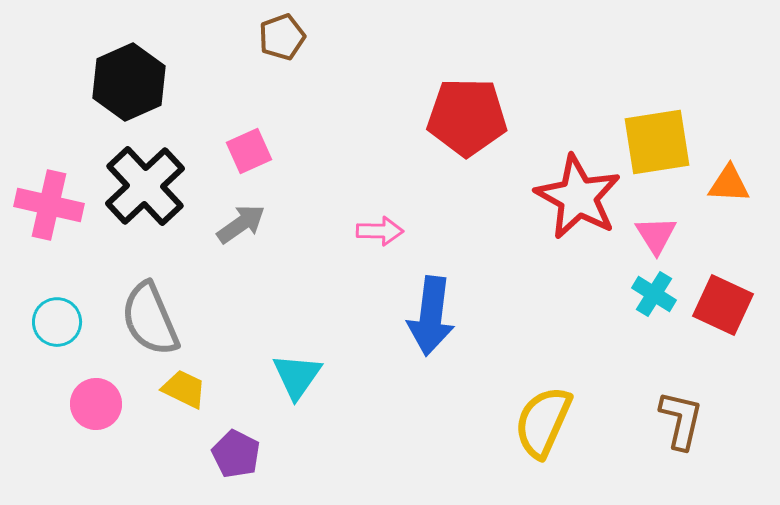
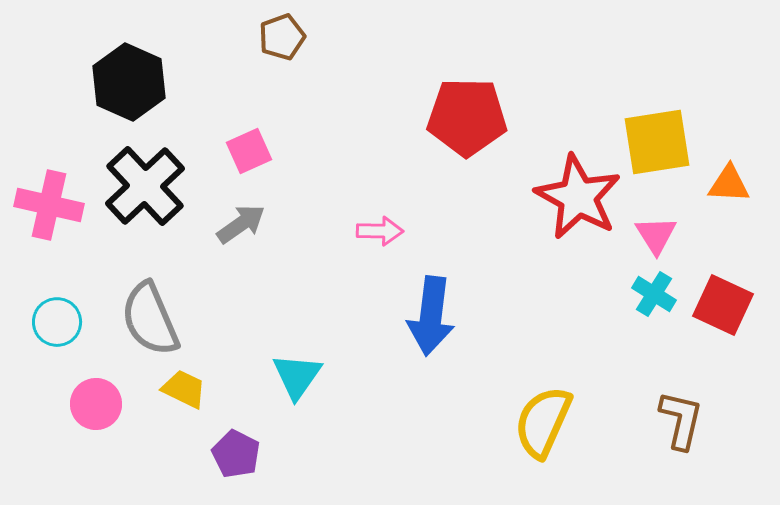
black hexagon: rotated 12 degrees counterclockwise
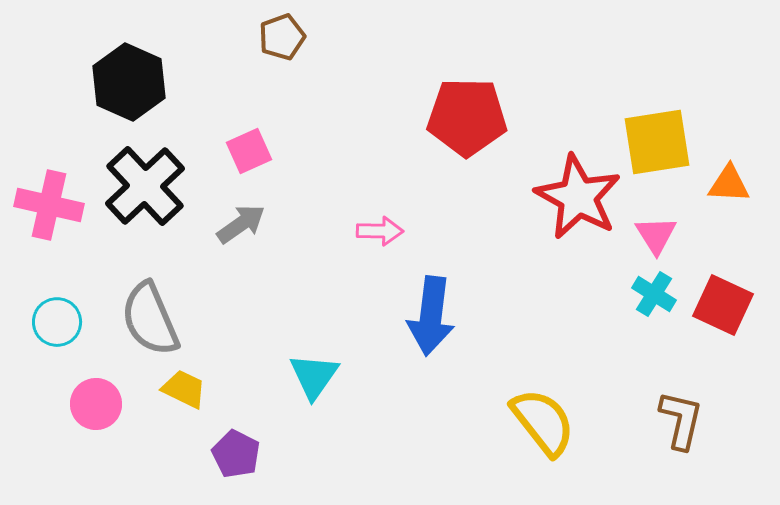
cyan triangle: moved 17 px right
yellow semicircle: rotated 118 degrees clockwise
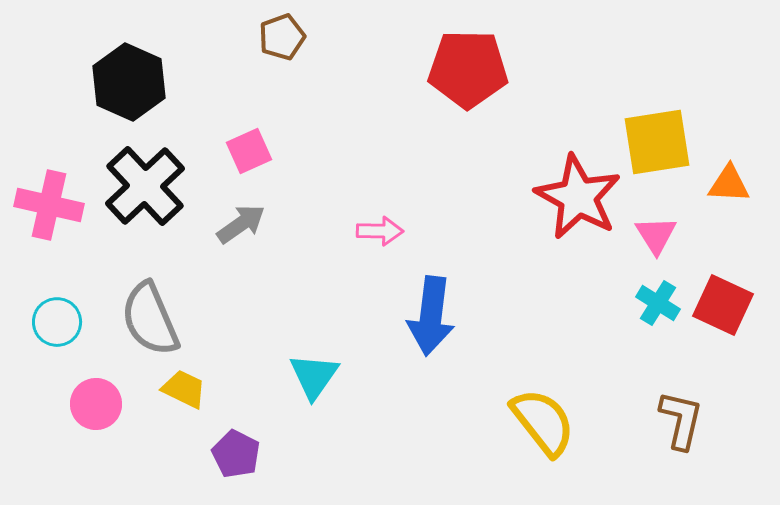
red pentagon: moved 1 px right, 48 px up
cyan cross: moved 4 px right, 9 px down
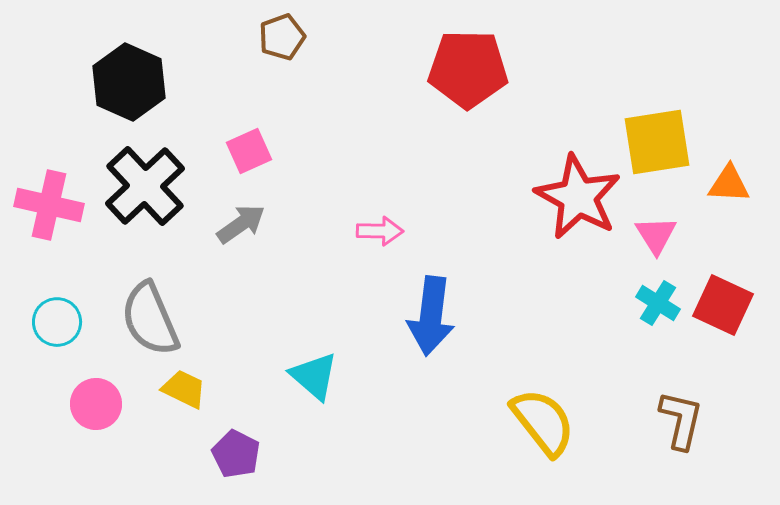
cyan triangle: rotated 24 degrees counterclockwise
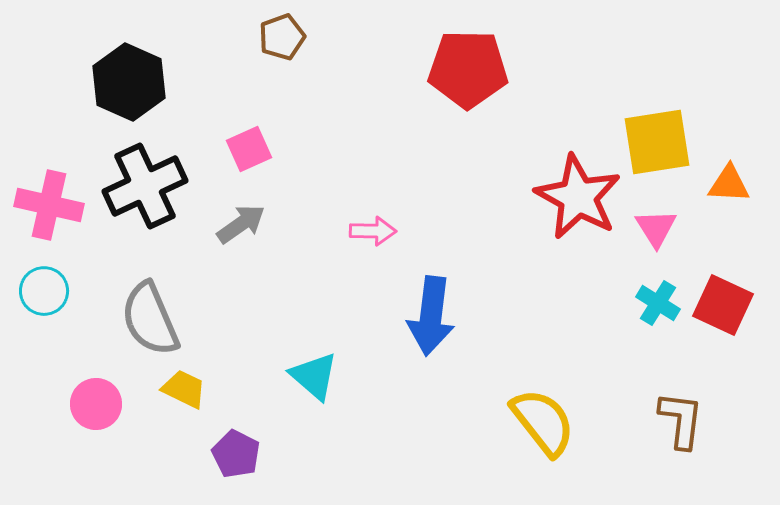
pink square: moved 2 px up
black cross: rotated 18 degrees clockwise
pink arrow: moved 7 px left
pink triangle: moved 7 px up
cyan circle: moved 13 px left, 31 px up
brown L-shape: rotated 6 degrees counterclockwise
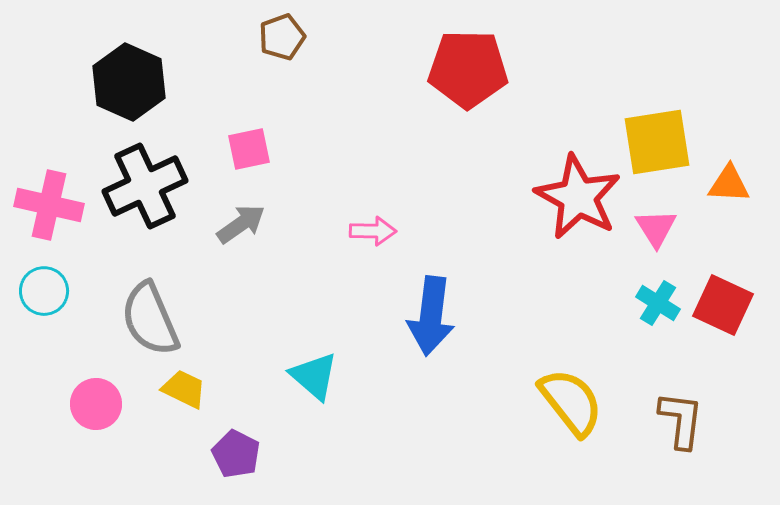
pink square: rotated 12 degrees clockwise
yellow semicircle: moved 28 px right, 20 px up
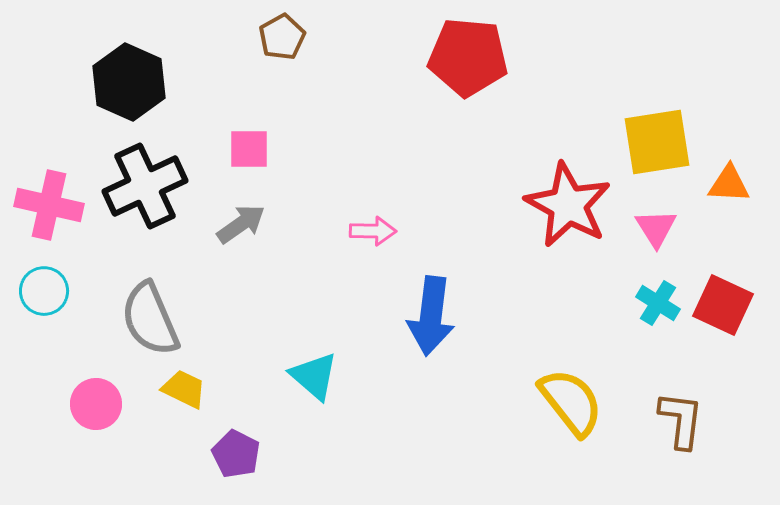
brown pentagon: rotated 9 degrees counterclockwise
red pentagon: moved 12 px up; rotated 4 degrees clockwise
pink square: rotated 12 degrees clockwise
red star: moved 10 px left, 8 px down
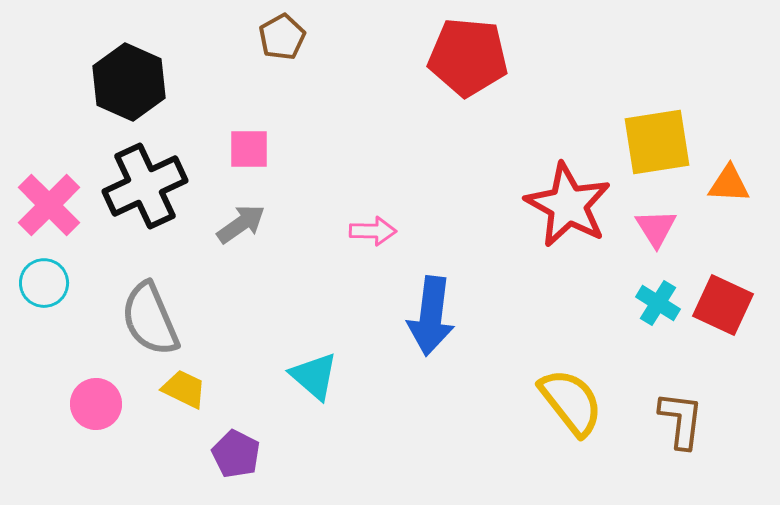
pink cross: rotated 32 degrees clockwise
cyan circle: moved 8 px up
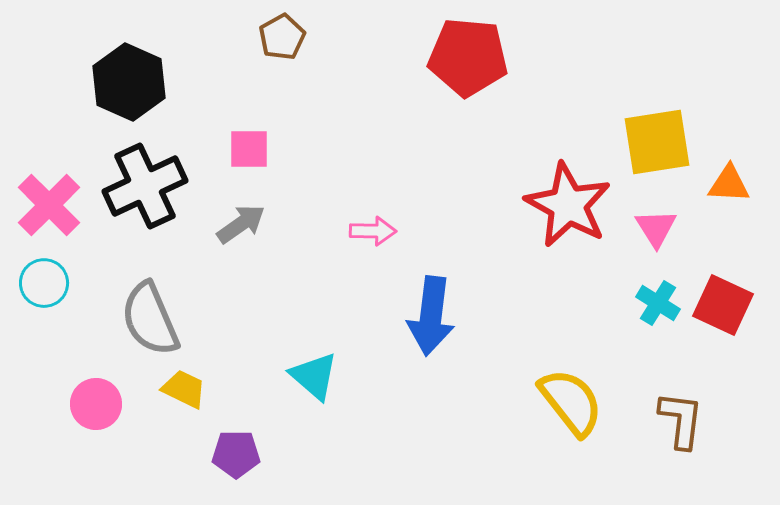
purple pentagon: rotated 27 degrees counterclockwise
